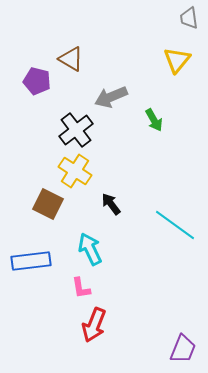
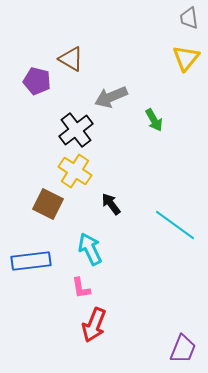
yellow triangle: moved 9 px right, 2 px up
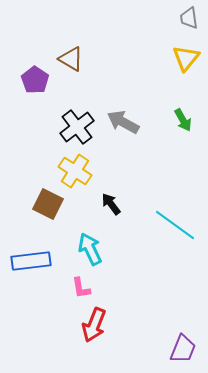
purple pentagon: moved 2 px left, 1 px up; rotated 20 degrees clockwise
gray arrow: moved 12 px right, 25 px down; rotated 52 degrees clockwise
green arrow: moved 29 px right
black cross: moved 1 px right, 3 px up
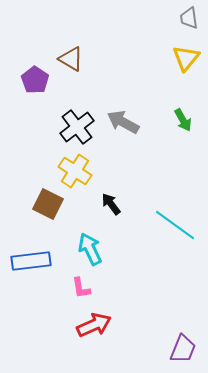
red arrow: rotated 136 degrees counterclockwise
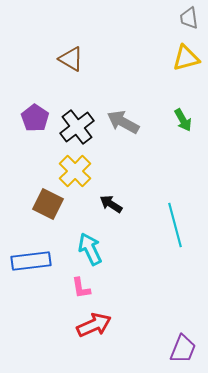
yellow triangle: rotated 36 degrees clockwise
purple pentagon: moved 38 px down
yellow cross: rotated 12 degrees clockwise
black arrow: rotated 20 degrees counterclockwise
cyan line: rotated 39 degrees clockwise
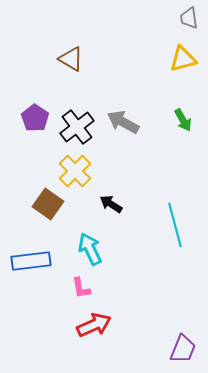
yellow triangle: moved 3 px left, 1 px down
brown square: rotated 8 degrees clockwise
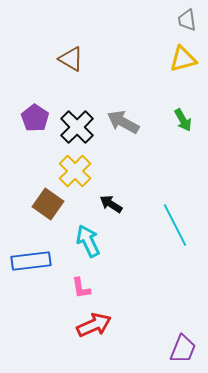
gray trapezoid: moved 2 px left, 2 px down
black cross: rotated 8 degrees counterclockwise
cyan line: rotated 12 degrees counterclockwise
cyan arrow: moved 2 px left, 8 px up
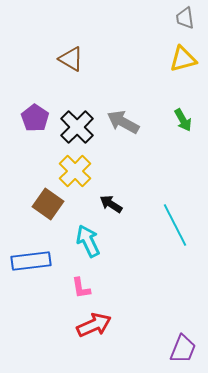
gray trapezoid: moved 2 px left, 2 px up
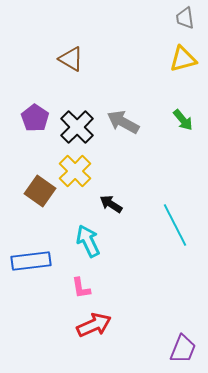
green arrow: rotated 10 degrees counterclockwise
brown square: moved 8 px left, 13 px up
